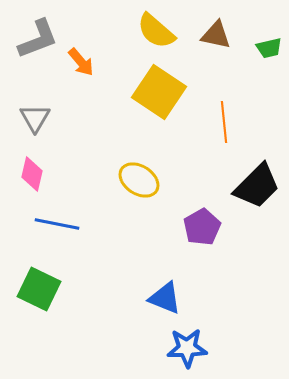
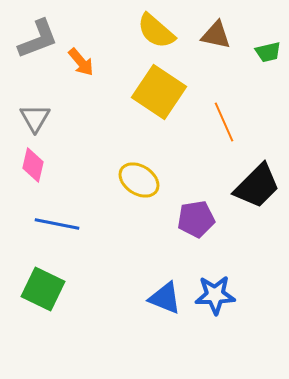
green trapezoid: moved 1 px left, 4 px down
orange line: rotated 18 degrees counterclockwise
pink diamond: moved 1 px right, 9 px up
purple pentagon: moved 6 px left, 8 px up; rotated 21 degrees clockwise
green square: moved 4 px right
blue star: moved 28 px right, 53 px up
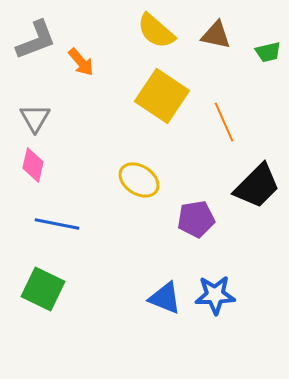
gray L-shape: moved 2 px left, 1 px down
yellow square: moved 3 px right, 4 px down
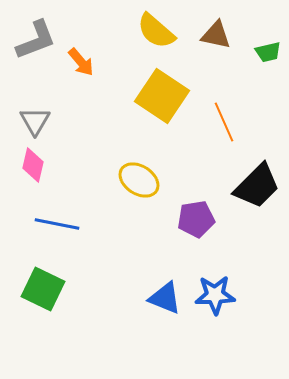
gray triangle: moved 3 px down
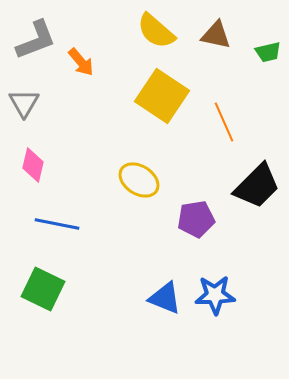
gray triangle: moved 11 px left, 18 px up
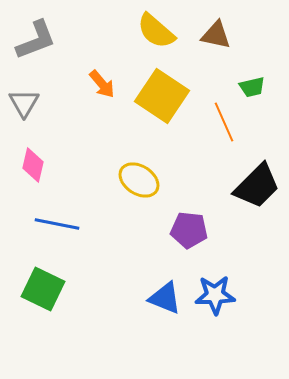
green trapezoid: moved 16 px left, 35 px down
orange arrow: moved 21 px right, 22 px down
purple pentagon: moved 7 px left, 11 px down; rotated 15 degrees clockwise
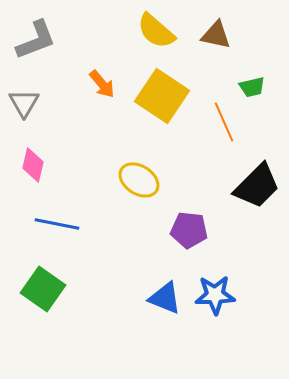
green square: rotated 9 degrees clockwise
